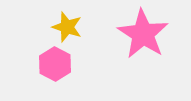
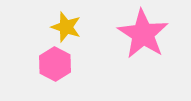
yellow star: moved 1 px left
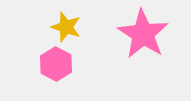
pink hexagon: moved 1 px right
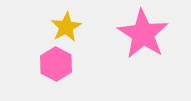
yellow star: rotated 24 degrees clockwise
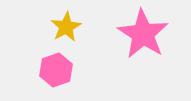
pink hexagon: moved 6 px down; rotated 12 degrees clockwise
